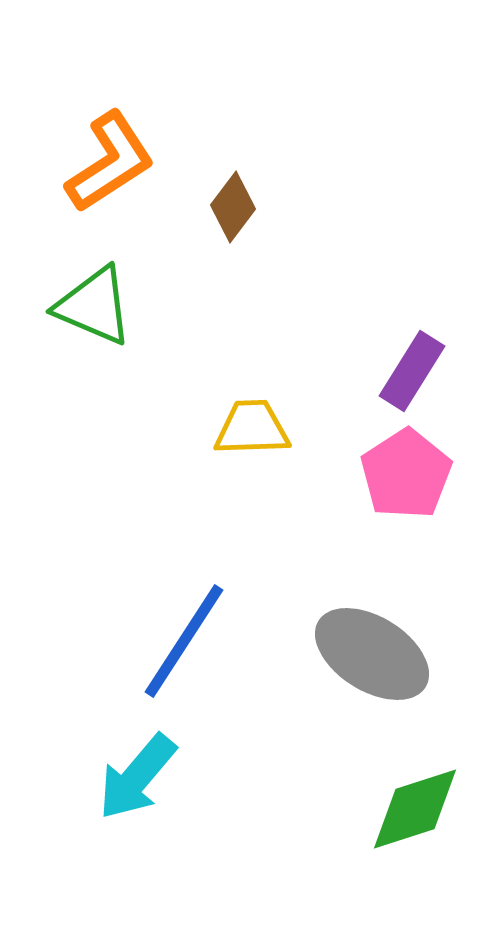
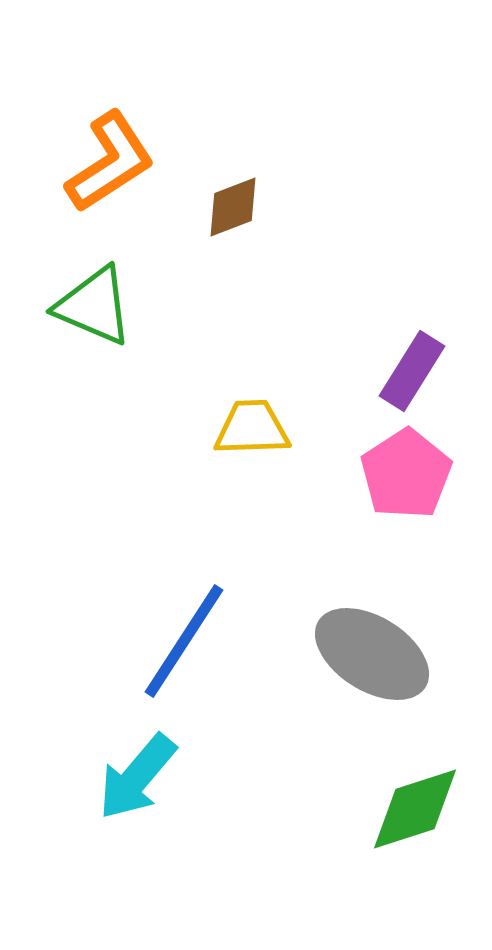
brown diamond: rotated 32 degrees clockwise
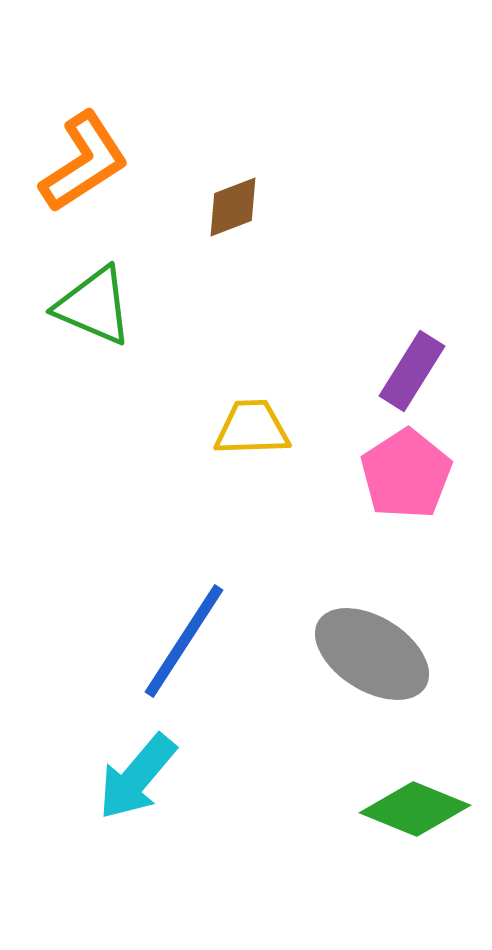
orange L-shape: moved 26 px left
green diamond: rotated 40 degrees clockwise
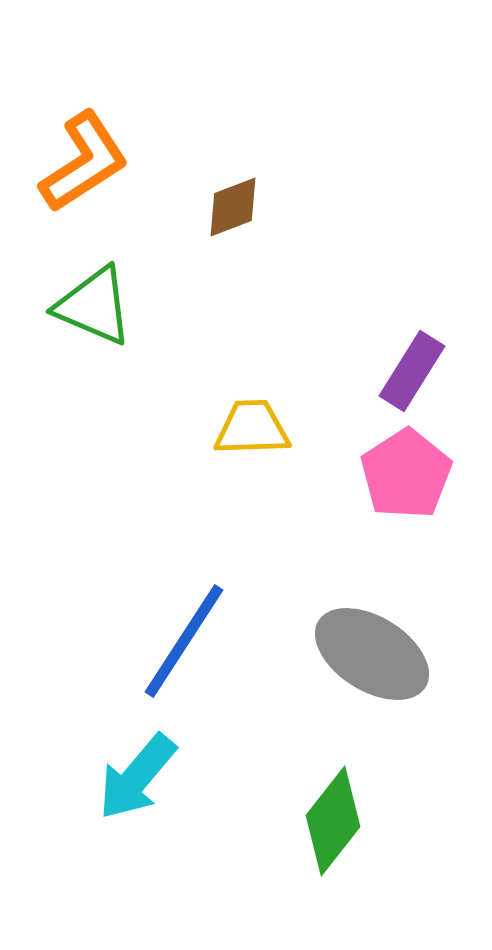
green diamond: moved 82 px left, 12 px down; rotated 74 degrees counterclockwise
